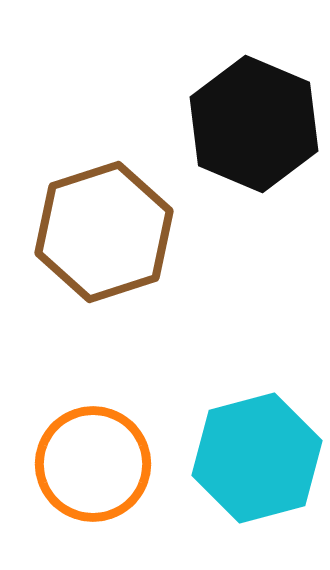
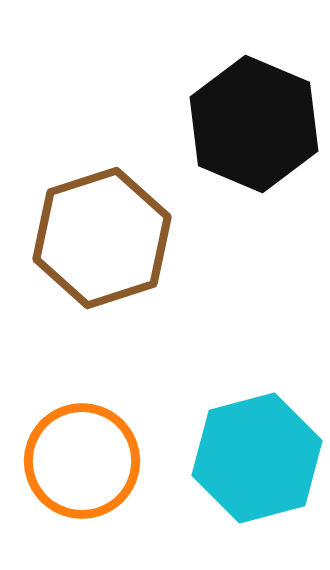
brown hexagon: moved 2 px left, 6 px down
orange circle: moved 11 px left, 3 px up
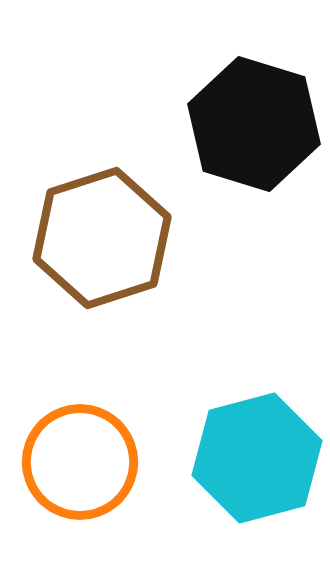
black hexagon: rotated 6 degrees counterclockwise
orange circle: moved 2 px left, 1 px down
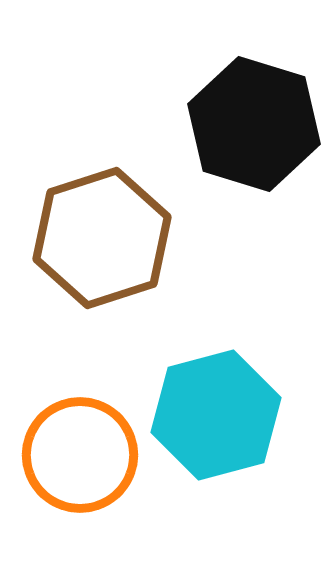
cyan hexagon: moved 41 px left, 43 px up
orange circle: moved 7 px up
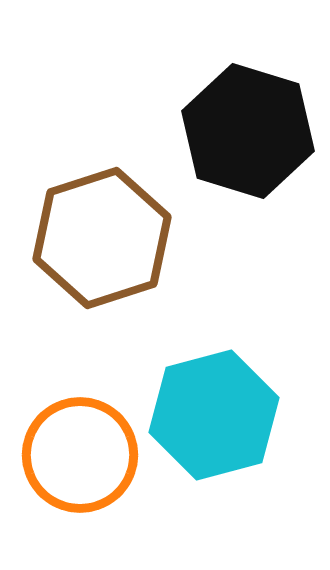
black hexagon: moved 6 px left, 7 px down
cyan hexagon: moved 2 px left
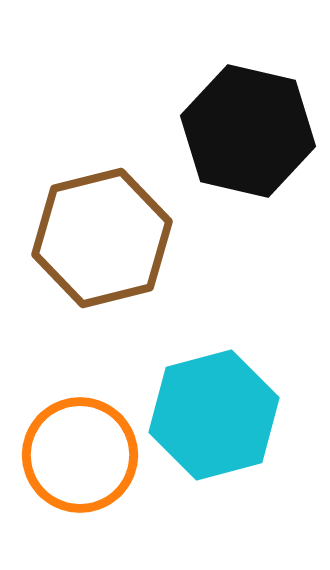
black hexagon: rotated 4 degrees counterclockwise
brown hexagon: rotated 4 degrees clockwise
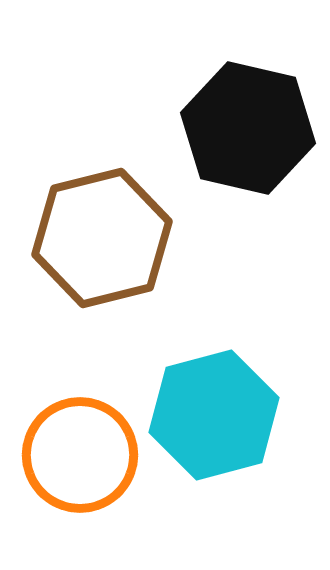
black hexagon: moved 3 px up
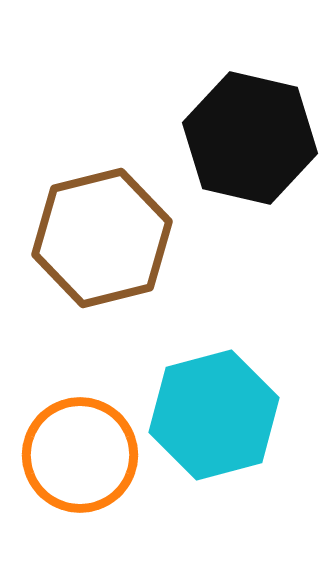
black hexagon: moved 2 px right, 10 px down
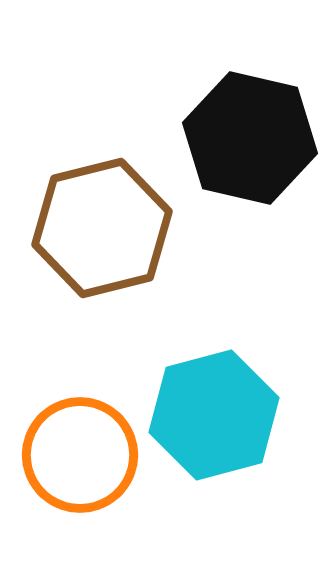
brown hexagon: moved 10 px up
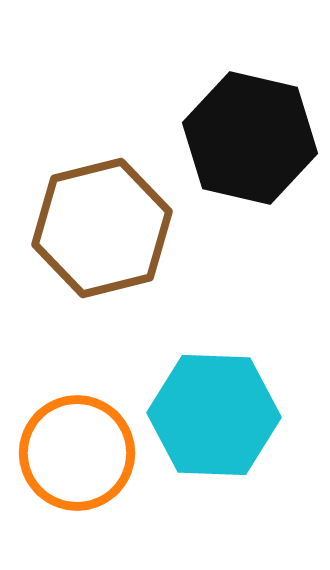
cyan hexagon: rotated 17 degrees clockwise
orange circle: moved 3 px left, 2 px up
